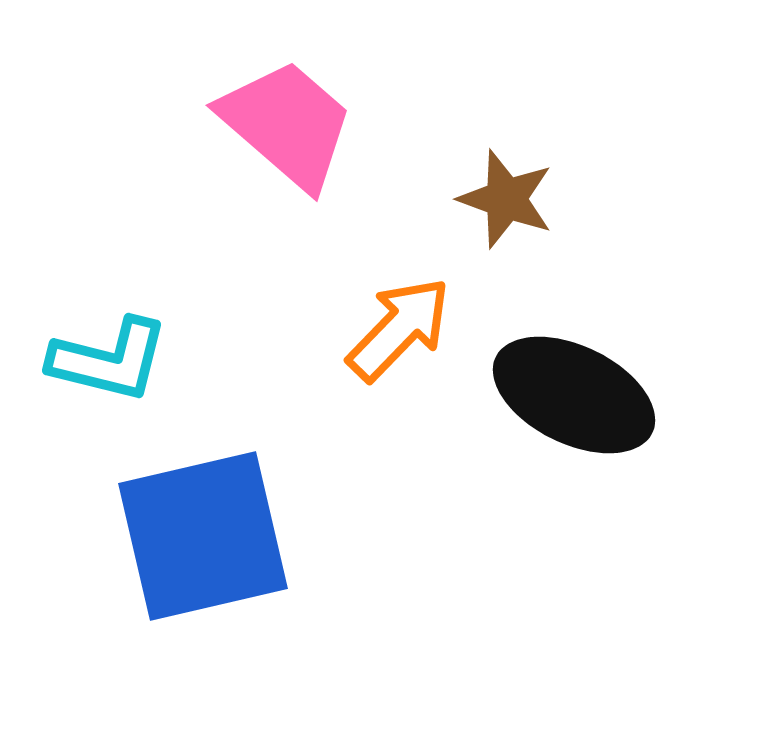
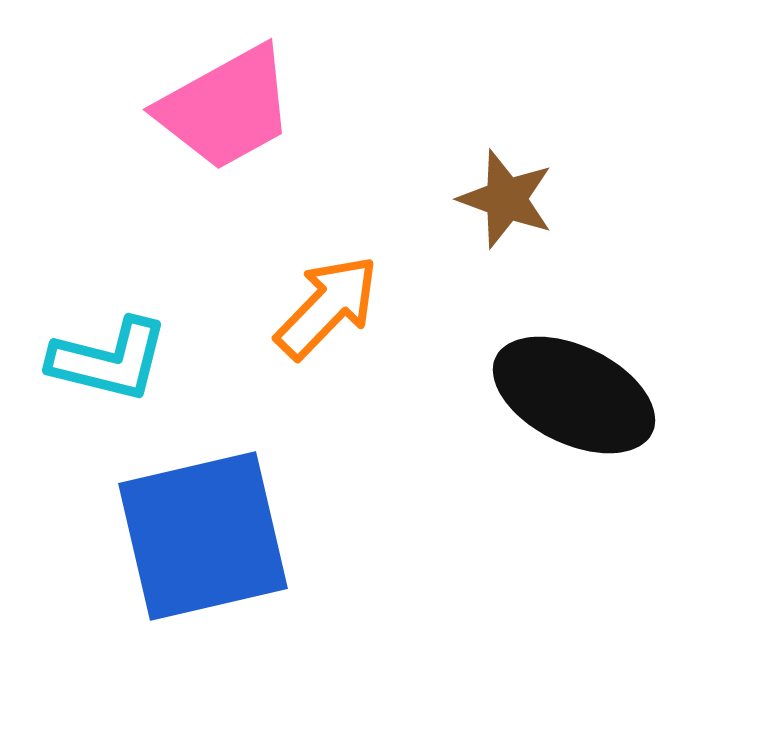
pink trapezoid: moved 61 px left, 16 px up; rotated 110 degrees clockwise
orange arrow: moved 72 px left, 22 px up
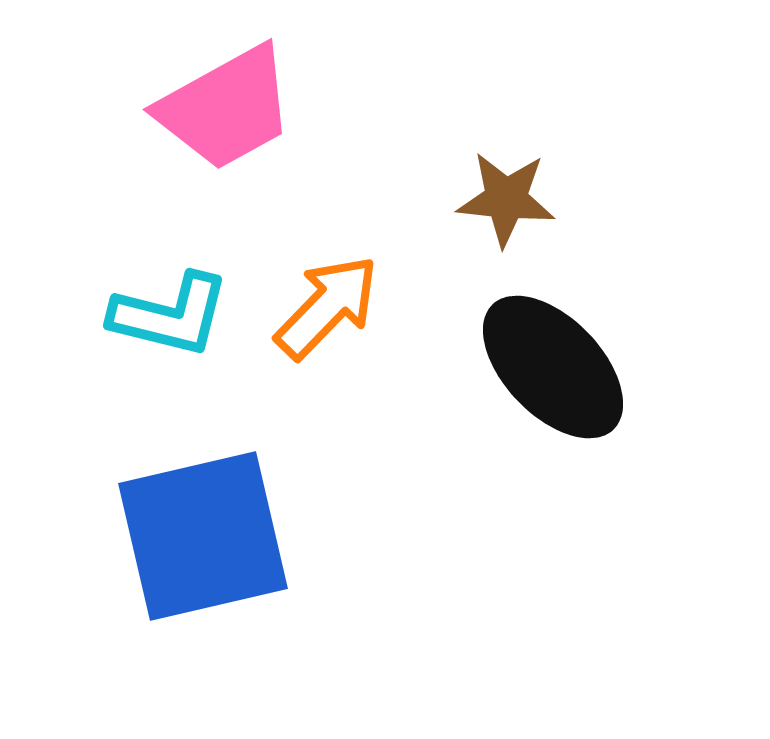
brown star: rotated 14 degrees counterclockwise
cyan L-shape: moved 61 px right, 45 px up
black ellipse: moved 21 px left, 28 px up; rotated 20 degrees clockwise
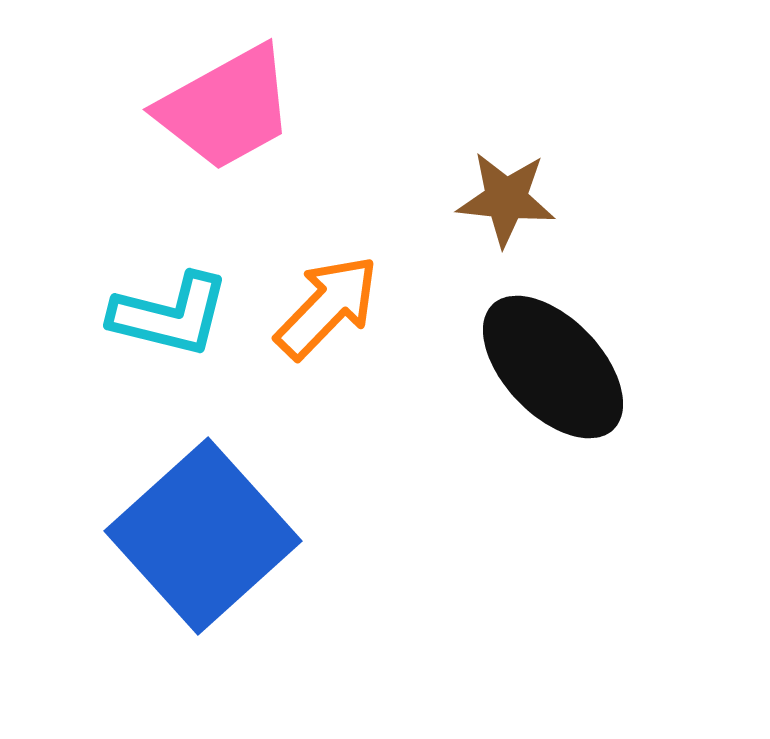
blue square: rotated 29 degrees counterclockwise
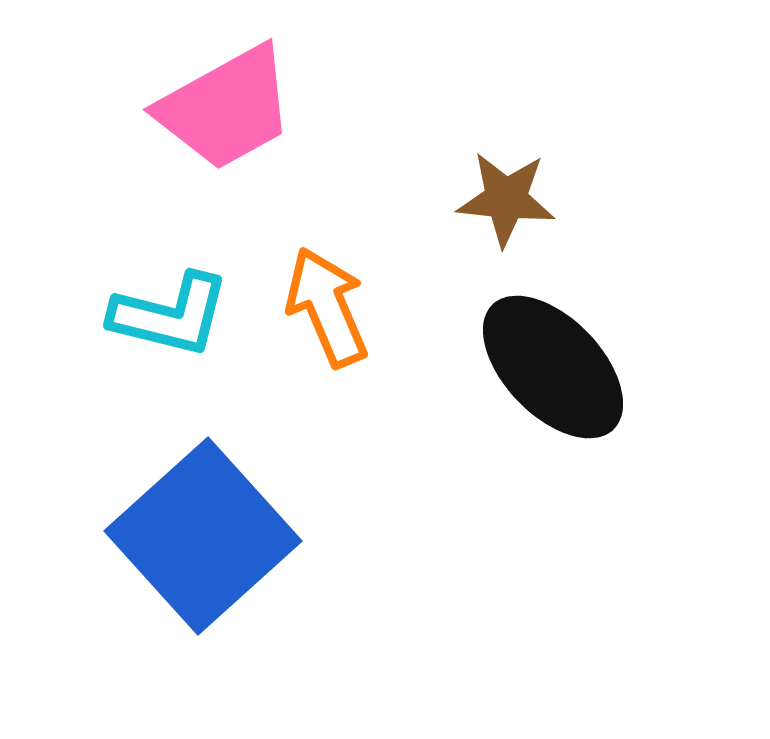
orange arrow: rotated 67 degrees counterclockwise
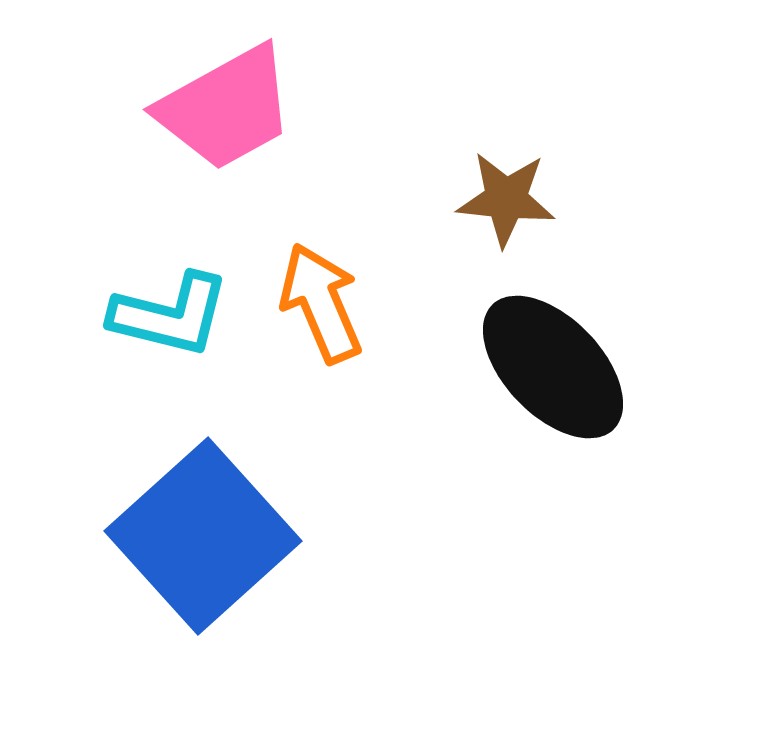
orange arrow: moved 6 px left, 4 px up
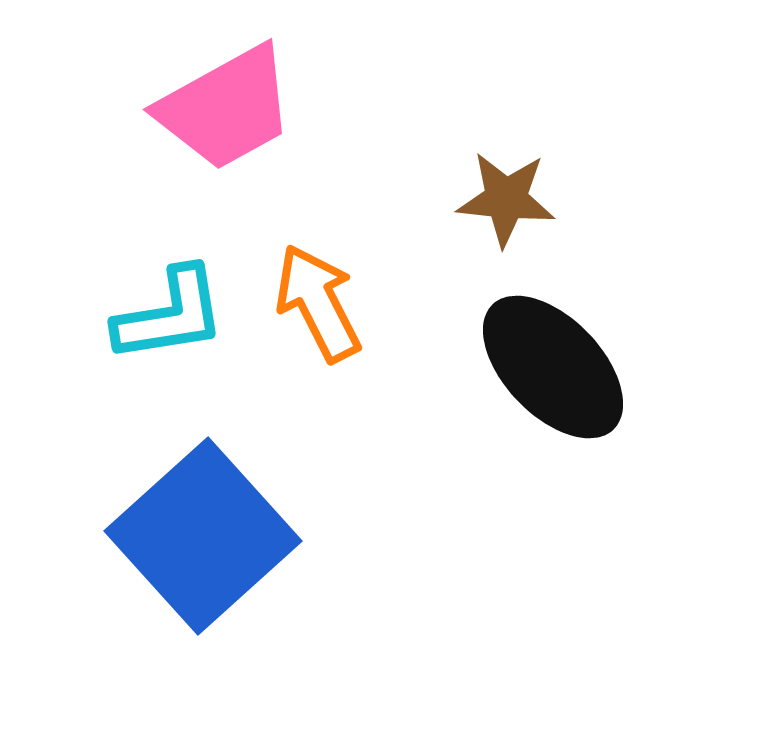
orange arrow: moved 3 px left; rotated 4 degrees counterclockwise
cyan L-shape: rotated 23 degrees counterclockwise
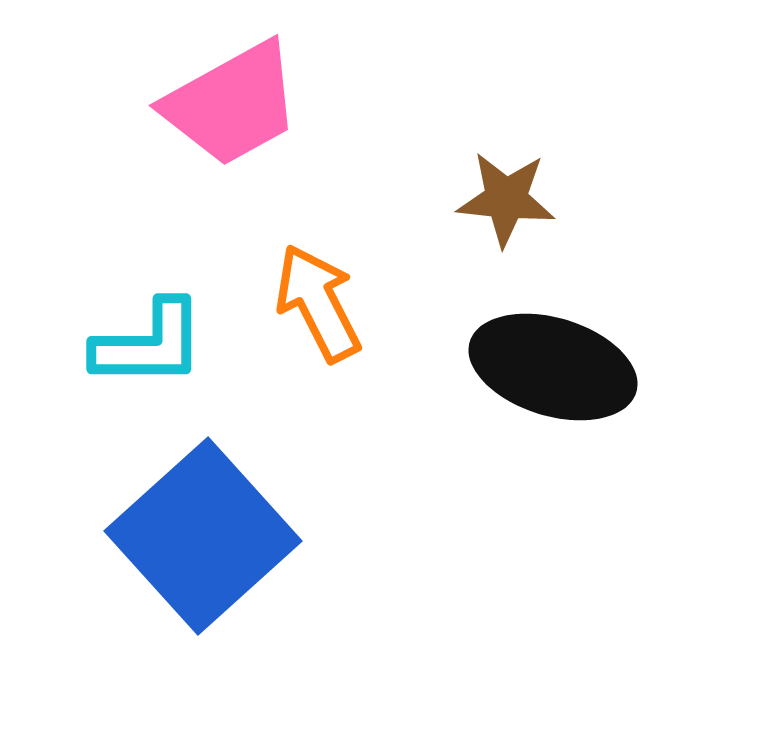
pink trapezoid: moved 6 px right, 4 px up
cyan L-shape: moved 21 px left, 29 px down; rotated 9 degrees clockwise
black ellipse: rotated 29 degrees counterclockwise
